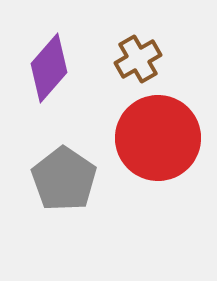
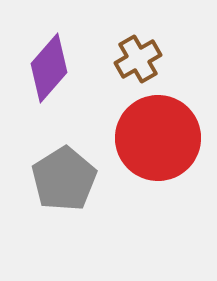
gray pentagon: rotated 6 degrees clockwise
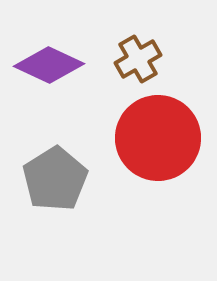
purple diamond: moved 3 px up; rotated 74 degrees clockwise
gray pentagon: moved 9 px left
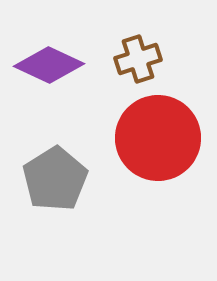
brown cross: rotated 12 degrees clockwise
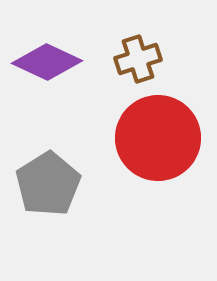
purple diamond: moved 2 px left, 3 px up
gray pentagon: moved 7 px left, 5 px down
